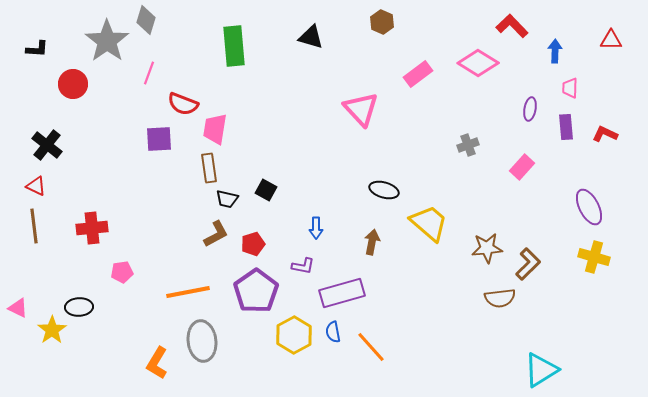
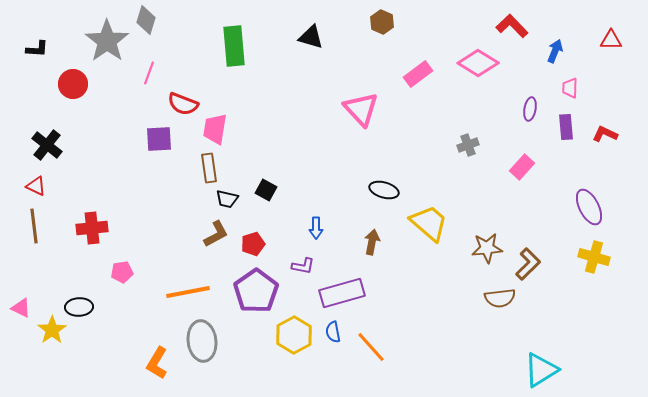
blue arrow at (555, 51): rotated 20 degrees clockwise
pink triangle at (18, 308): moved 3 px right
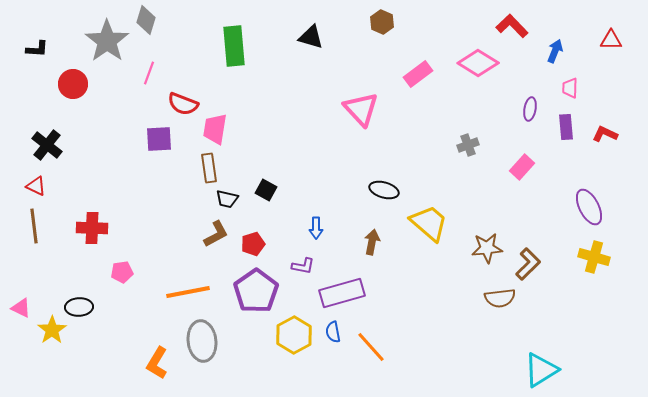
red cross at (92, 228): rotated 8 degrees clockwise
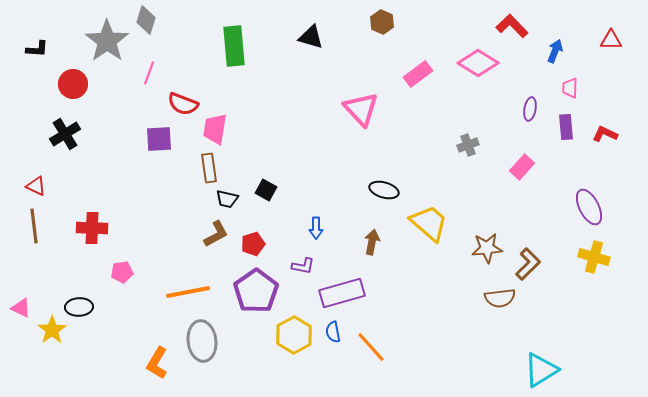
black cross at (47, 145): moved 18 px right, 11 px up; rotated 20 degrees clockwise
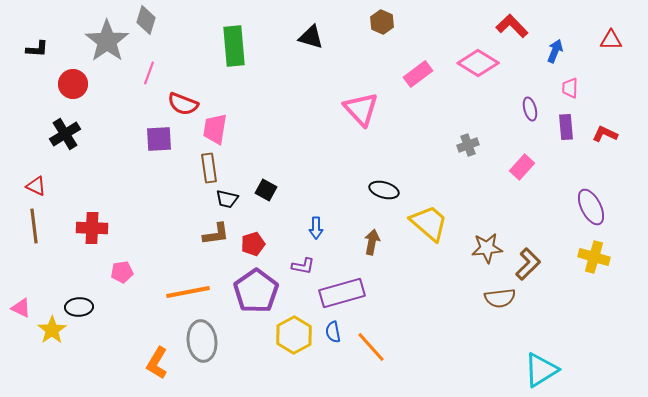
purple ellipse at (530, 109): rotated 25 degrees counterclockwise
purple ellipse at (589, 207): moved 2 px right
brown L-shape at (216, 234): rotated 20 degrees clockwise
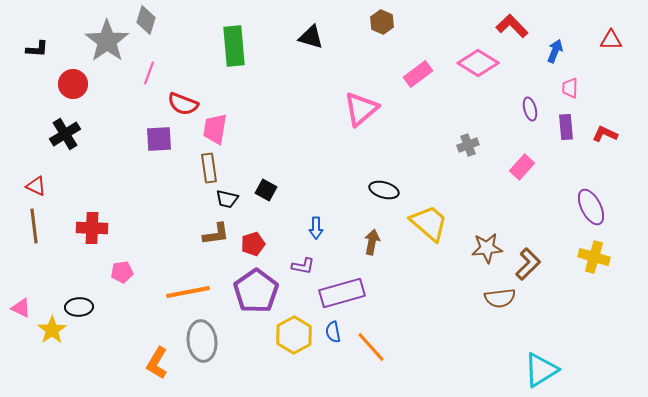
pink triangle at (361, 109): rotated 33 degrees clockwise
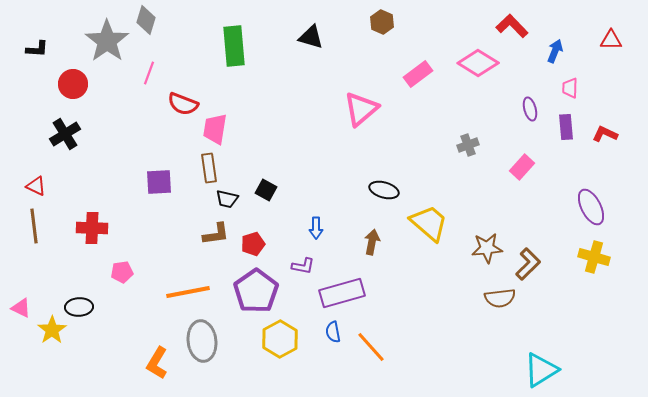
purple square at (159, 139): moved 43 px down
yellow hexagon at (294, 335): moved 14 px left, 4 px down
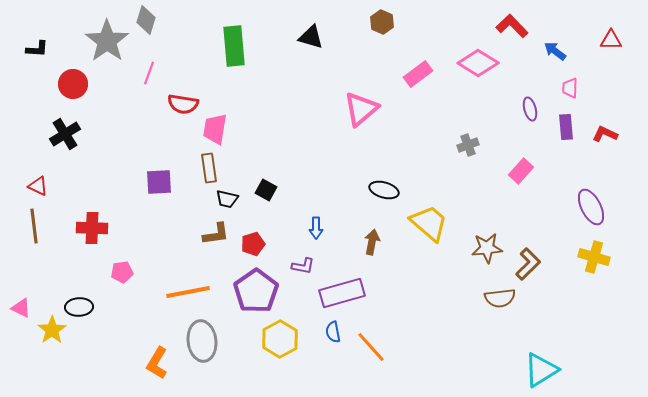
blue arrow at (555, 51): rotated 75 degrees counterclockwise
red semicircle at (183, 104): rotated 12 degrees counterclockwise
pink rectangle at (522, 167): moved 1 px left, 4 px down
red triangle at (36, 186): moved 2 px right
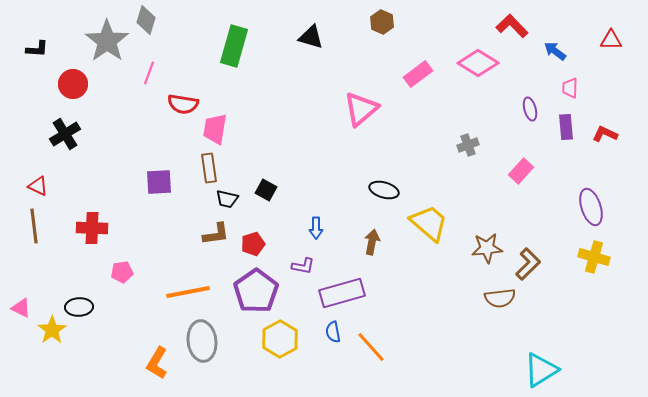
green rectangle at (234, 46): rotated 21 degrees clockwise
purple ellipse at (591, 207): rotated 9 degrees clockwise
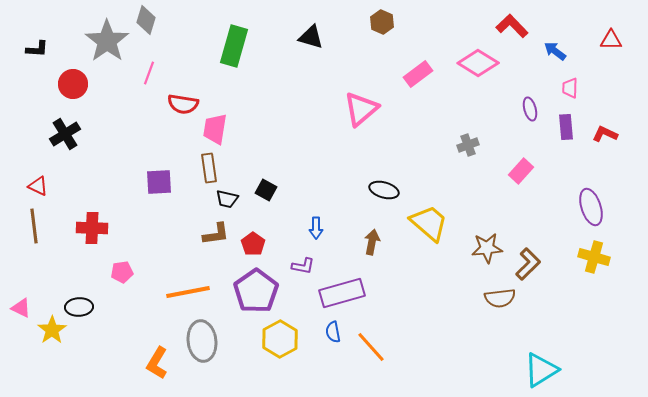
red pentagon at (253, 244): rotated 20 degrees counterclockwise
